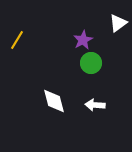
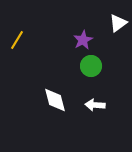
green circle: moved 3 px down
white diamond: moved 1 px right, 1 px up
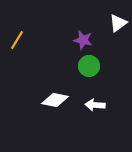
purple star: rotated 30 degrees counterclockwise
green circle: moved 2 px left
white diamond: rotated 64 degrees counterclockwise
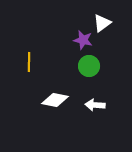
white triangle: moved 16 px left
yellow line: moved 12 px right, 22 px down; rotated 30 degrees counterclockwise
